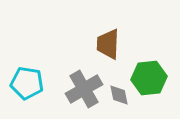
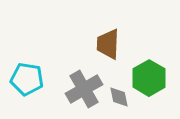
green hexagon: rotated 24 degrees counterclockwise
cyan pentagon: moved 4 px up
gray diamond: moved 2 px down
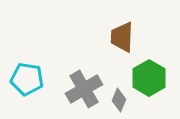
brown trapezoid: moved 14 px right, 7 px up
gray diamond: moved 3 px down; rotated 35 degrees clockwise
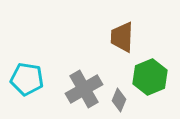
green hexagon: moved 1 px right, 1 px up; rotated 8 degrees clockwise
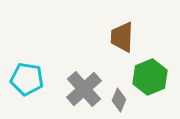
gray cross: rotated 12 degrees counterclockwise
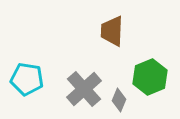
brown trapezoid: moved 10 px left, 6 px up
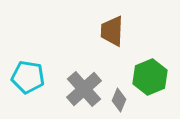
cyan pentagon: moved 1 px right, 2 px up
